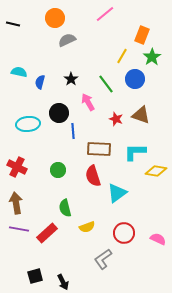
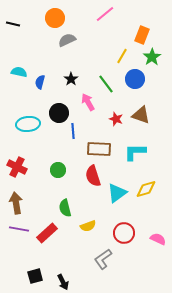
yellow diamond: moved 10 px left, 18 px down; rotated 25 degrees counterclockwise
yellow semicircle: moved 1 px right, 1 px up
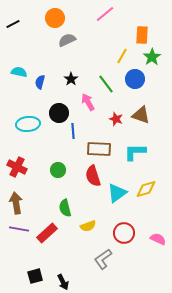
black line: rotated 40 degrees counterclockwise
orange rectangle: rotated 18 degrees counterclockwise
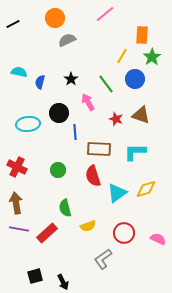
blue line: moved 2 px right, 1 px down
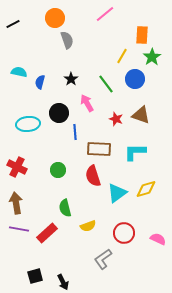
gray semicircle: rotated 96 degrees clockwise
pink arrow: moved 1 px left, 1 px down
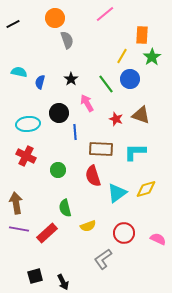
blue circle: moved 5 px left
brown rectangle: moved 2 px right
red cross: moved 9 px right, 11 px up
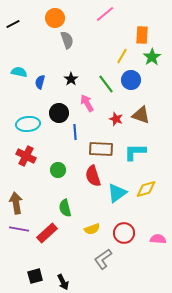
blue circle: moved 1 px right, 1 px down
yellow semicircle: moved 4 px right, 3 px down
pink semicircle: rotated 21 degrees counterclockwise
